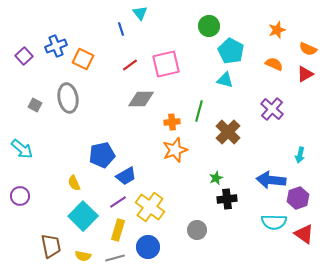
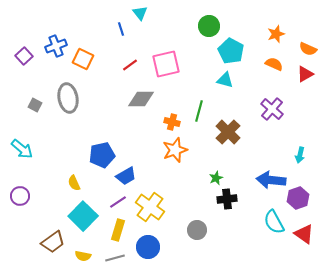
orange star at (277, 30): moved 1 px left, 4 px down
orange cross at (172, 122): rotated 21 degrees clockwise
cyan semicircle at (274, 222): rotated 60 degrees clockwise
brown trapezoid at (51, 246): moved 2 px right, 4 px up; rotated 65 degrees clockwise
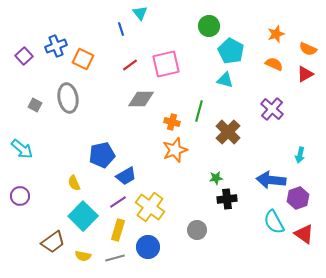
green star at (216, 178): rotated 16 degrees clockwise
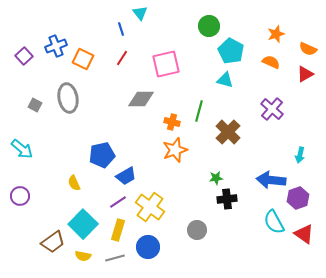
orange semicircle at (274, 64): moved 3 px left, 2 px up
red line at (130, 65): moved 8 px left, 7 px up; rotated 21 degrees counterclockwise
cyan square at (83, 216): moved 8 px down
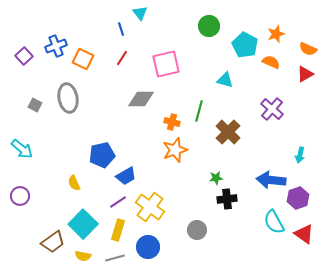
cyan pentagon at (231, 51): moved 14 px right, 6 px up
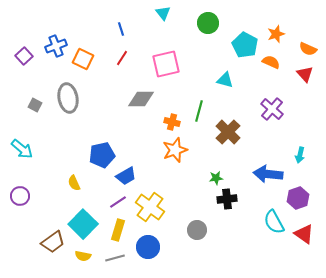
cyan triangle at (140, 13): moved 23 px right
green circle at (209, 26): moved 1 px left, 3 px up
red triangle at (305, 74): rotated 42 degrees counterclockwise
blue arrow at (271, 180): moved 3 px left, 6 px up
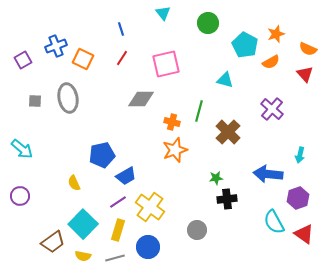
purple square at (24, 56): moved 1 px left, 4 px down; rotated 12 degrees clockwise
orange semicircle at (271, 62): rotated 126 degrees clockwise
gray square at (35, 105): moved 4 px up; rotated 24 degrees counterclockwise
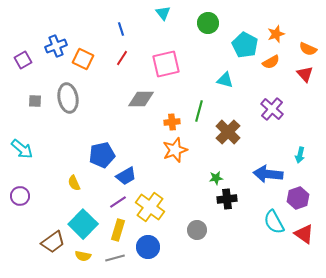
orange cross at (172, 122): rotated 21 degrees counterclockwise
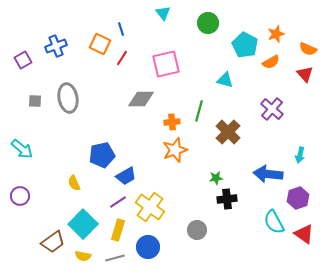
orange square at (83, 59): moved 17 px right, 15 px up
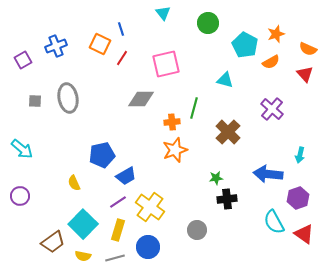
green line at (199, 111): moved 5 px left, 3 px up
